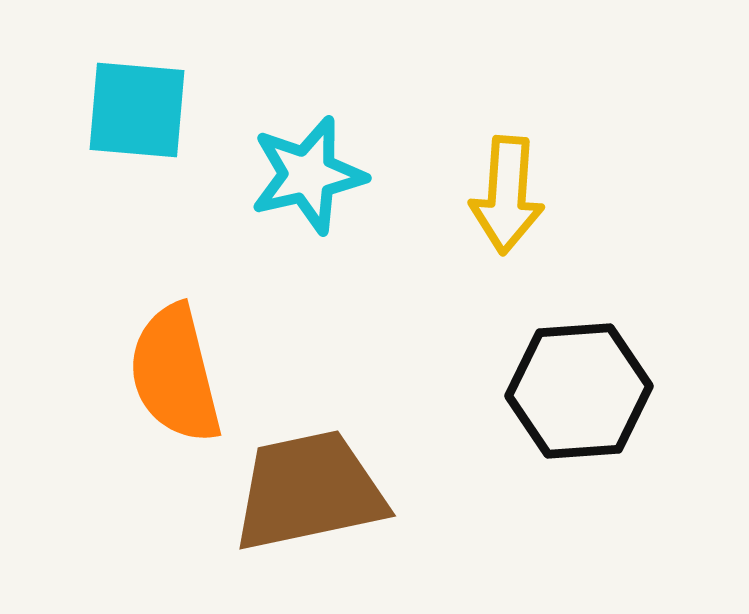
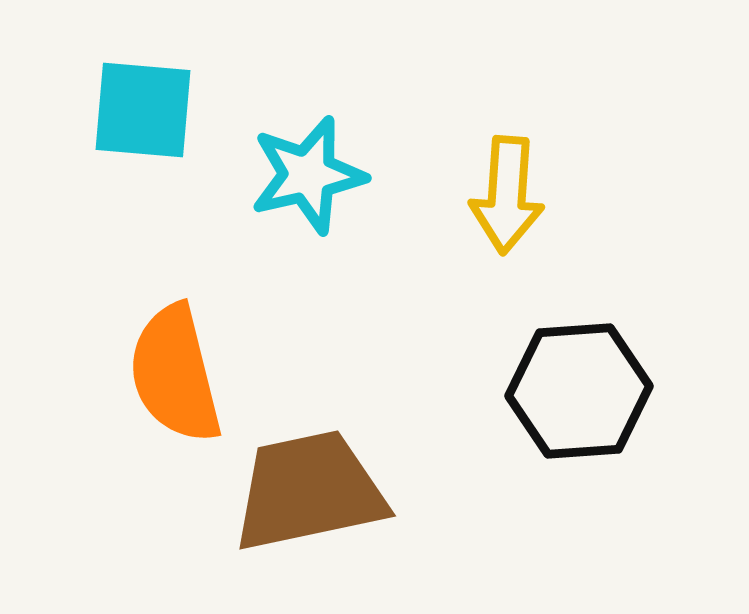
cyan square: moved 6 px right
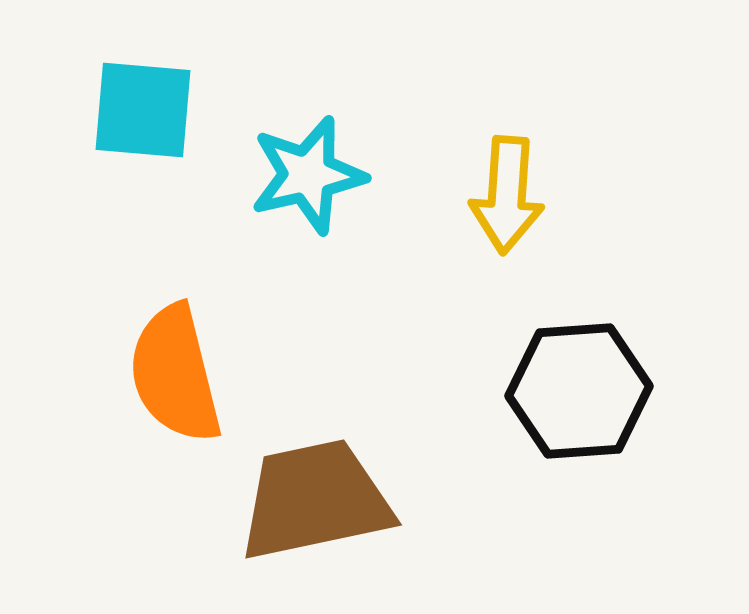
brown trapezoid: moved 6 px right, 9 px down
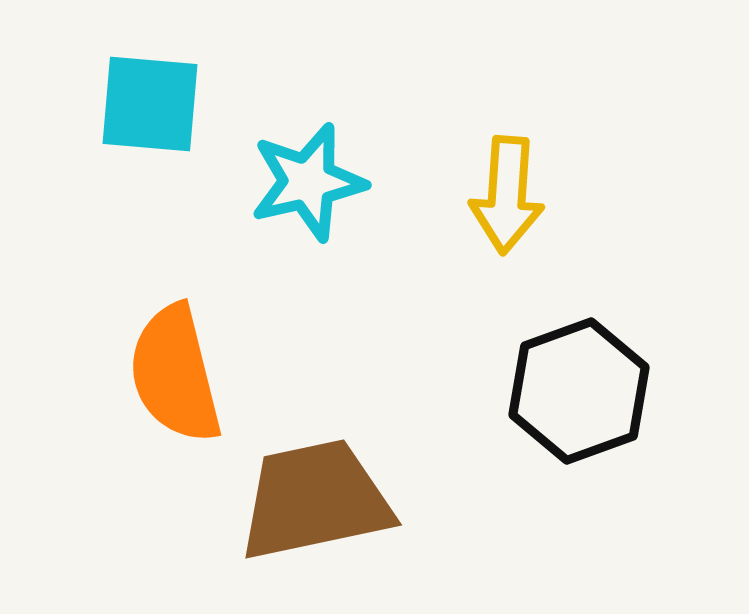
cyan square: moved 7 px right, 6 px up
cyan star: moved 7 px down
black hexagon: rotated 16 degrees counterclockwise
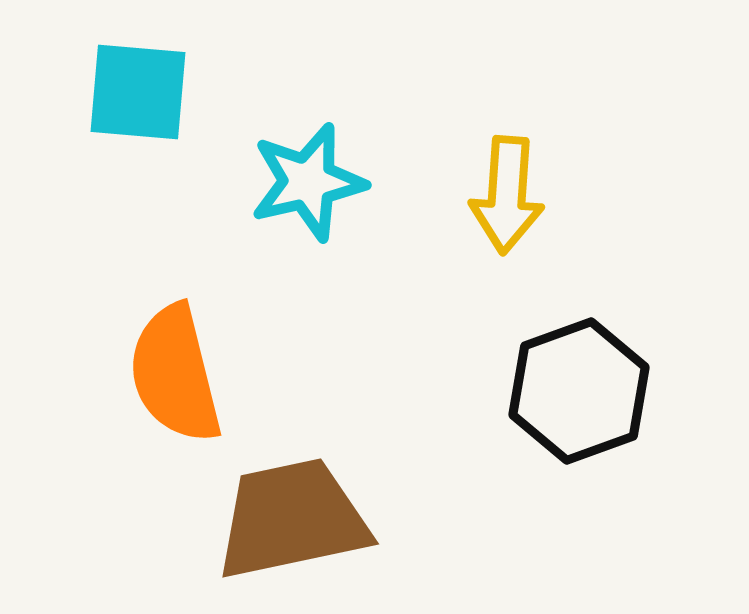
cyan square: moved 12 px left, 12 px up
brown trapezoid: moved 23 px left, 19 px down
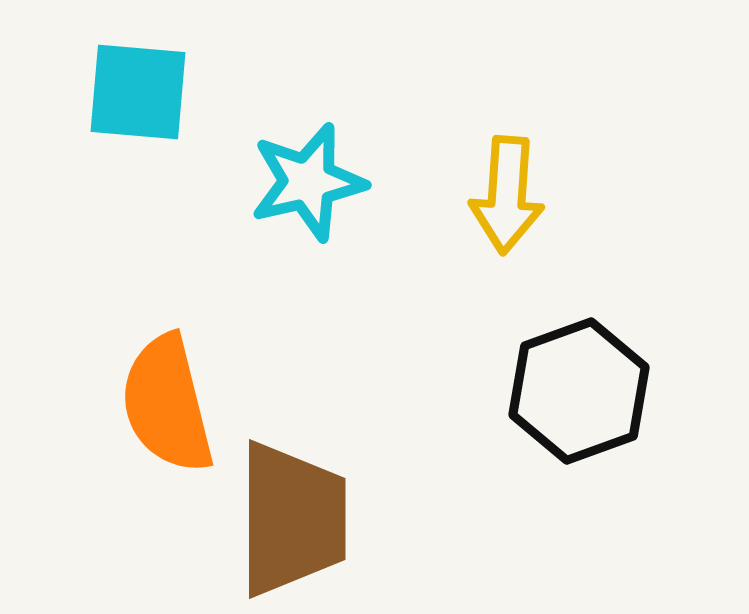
orange semicircle: moved 8 px left, 30 px down
brown trapezoid: rotated 102 degrees clockwise
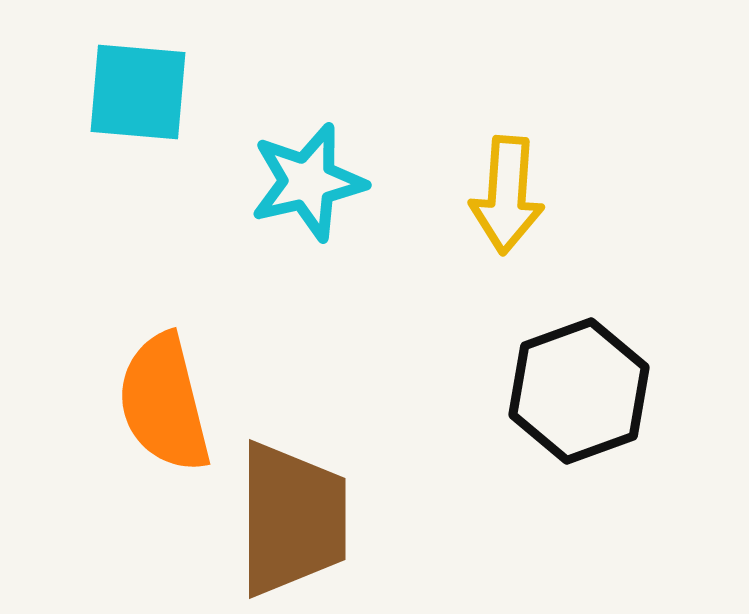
orange semicircle: moved 3 px left, 1 px up
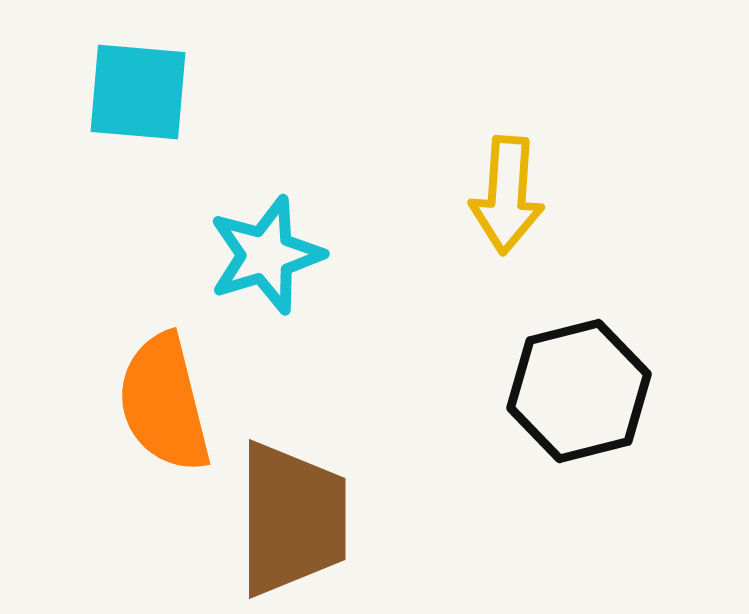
cyan star: moved 42 px left, 73 px down; rotated 4 degrees counterclockwise
black hexagon: rotated 6 degrees clockwise
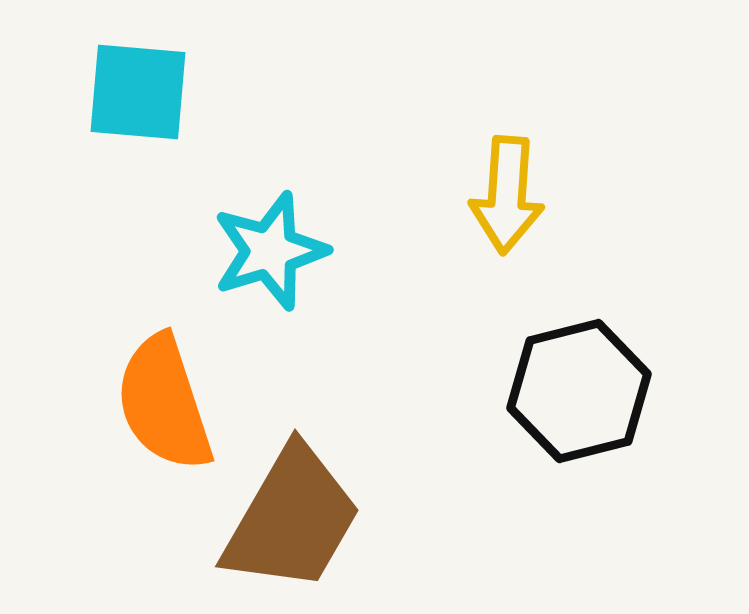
cyan star: moved 4 px right, 4 px up
orange semicircle: rotated 4 degrees counterclockwise
brown trapezoid: rotated 30 degrees clockwise
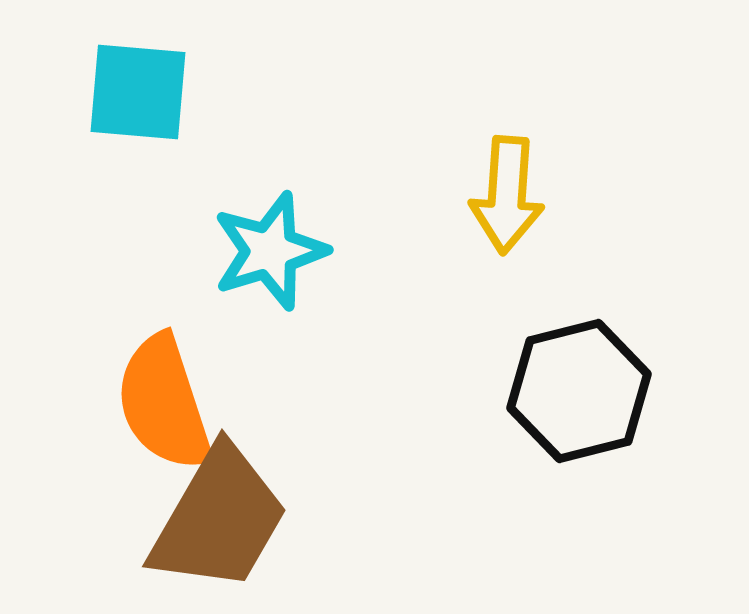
brown trapezoid: moved 73 px left
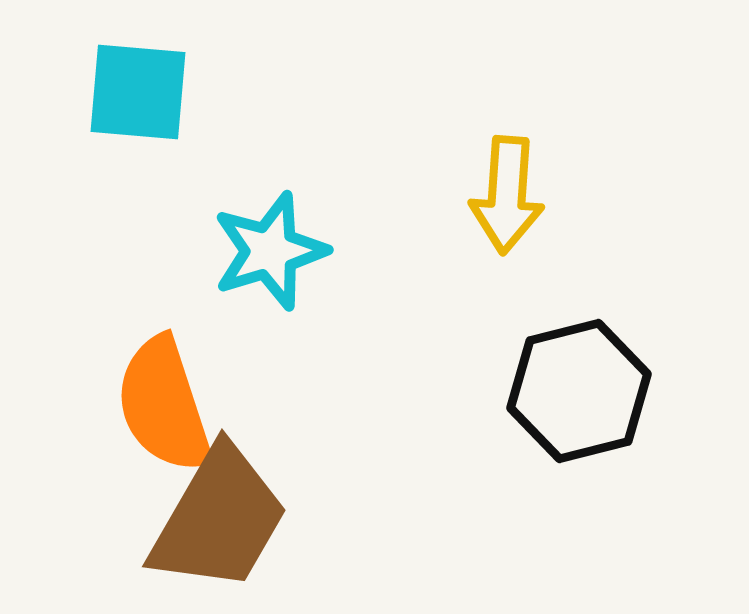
orange semicircle: moved 2 px down
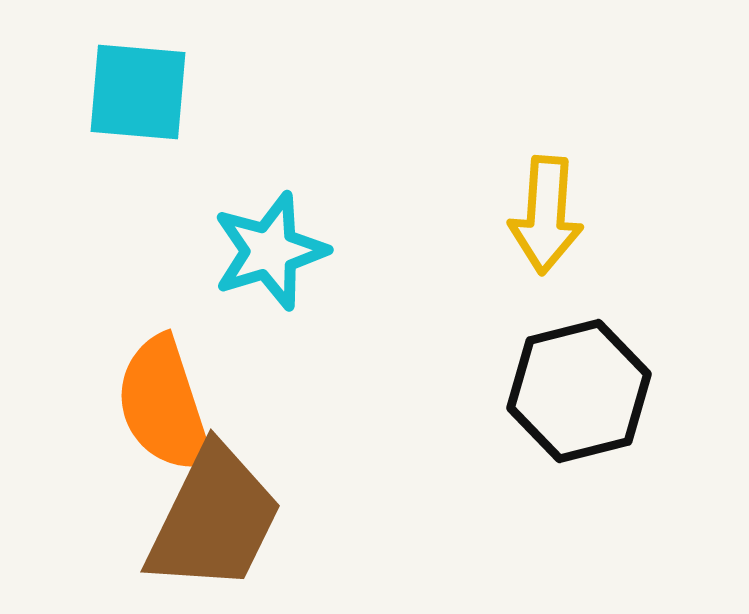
yellow arrow: moved 39 px right, 20 px down
brown trapezoid: moved 5 px left; rotated 4 degrees counterclockwise
